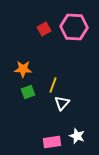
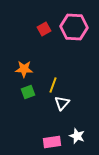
orange star: moved 1 px right
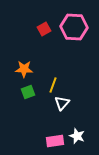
pink rectangle: moved 3 px right, 1 px up
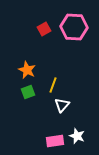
orange star: moved 3 px right, 1 px down; rotated 24 degrees clockwise
white triangle: moved 2 px down
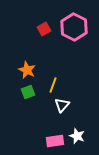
pink hexagon: rotated 24 degrees clockwise
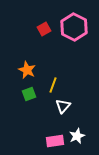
green square: moved 1 px right, 2 px down
white triangle: moved 1 px right, 1 px down
white star: rotated 28 degrees clockwise
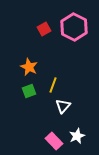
orange star: moved 2 px right, 3 px up
green square: moved 3 px up
pink rectangle: moved 1 px left; rotated 54 degrees clockwise
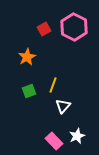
orange star: moved 2 px left, 10 px up; rotated 18 degrees clockwise
